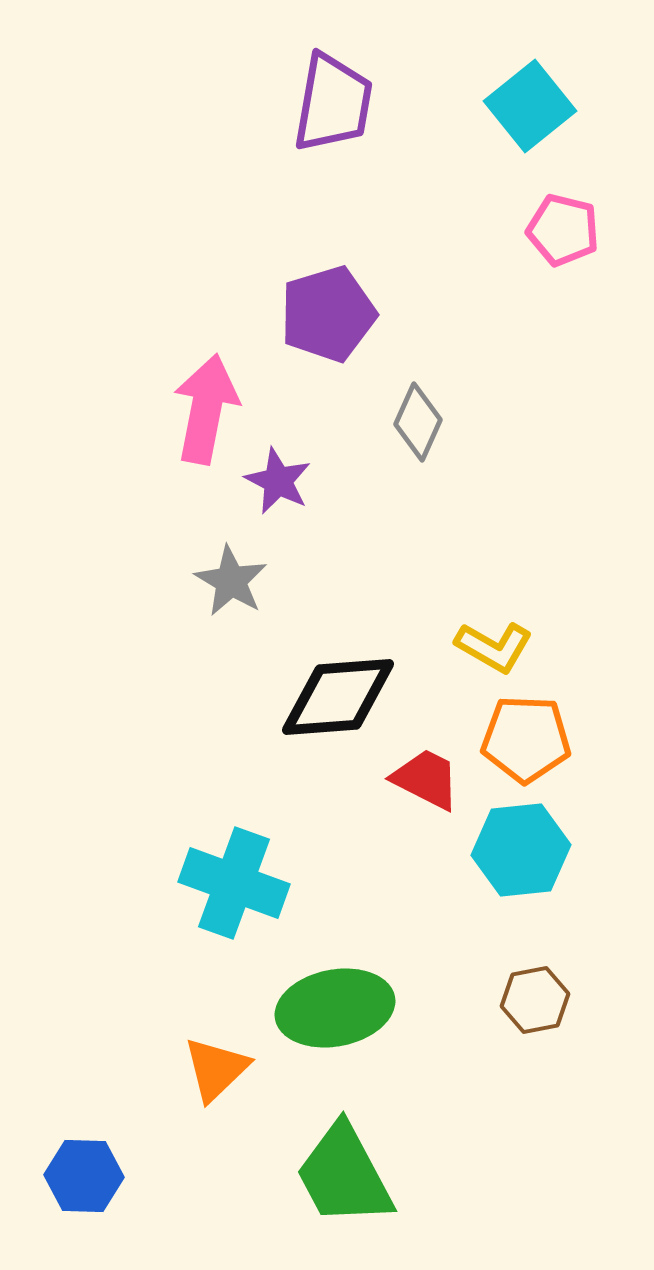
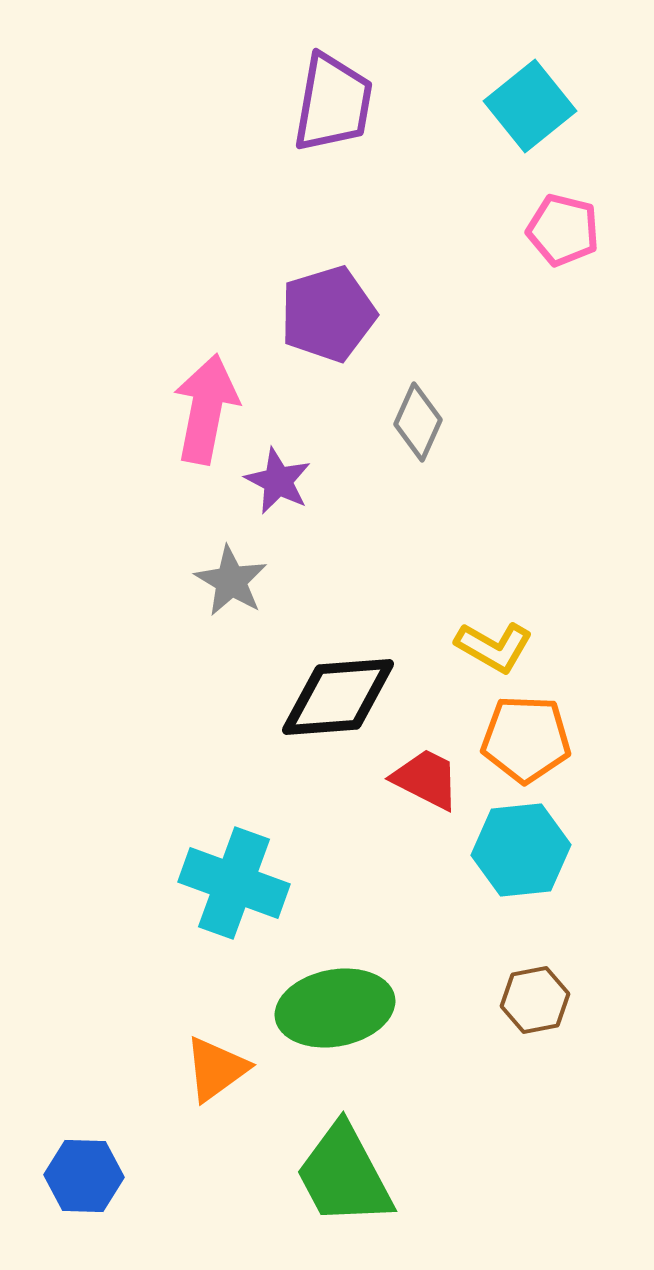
orange triangle: rotated 8 degrees clockwise
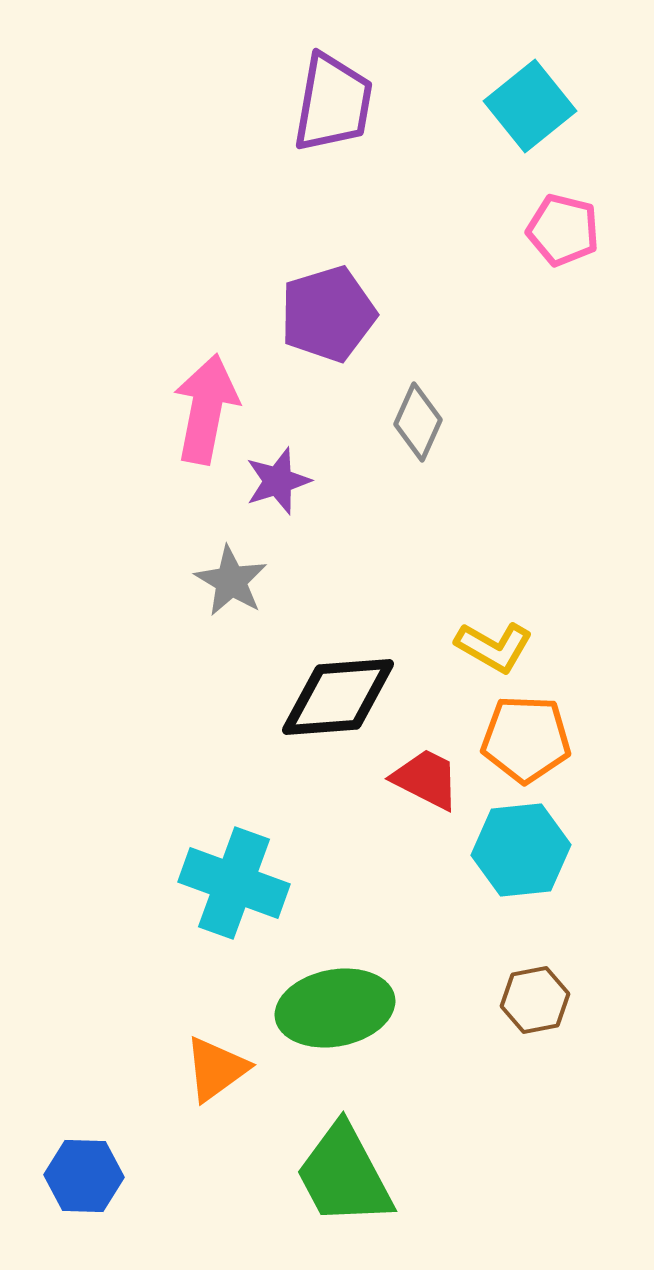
purple star: rotated 28 degrees clockwise
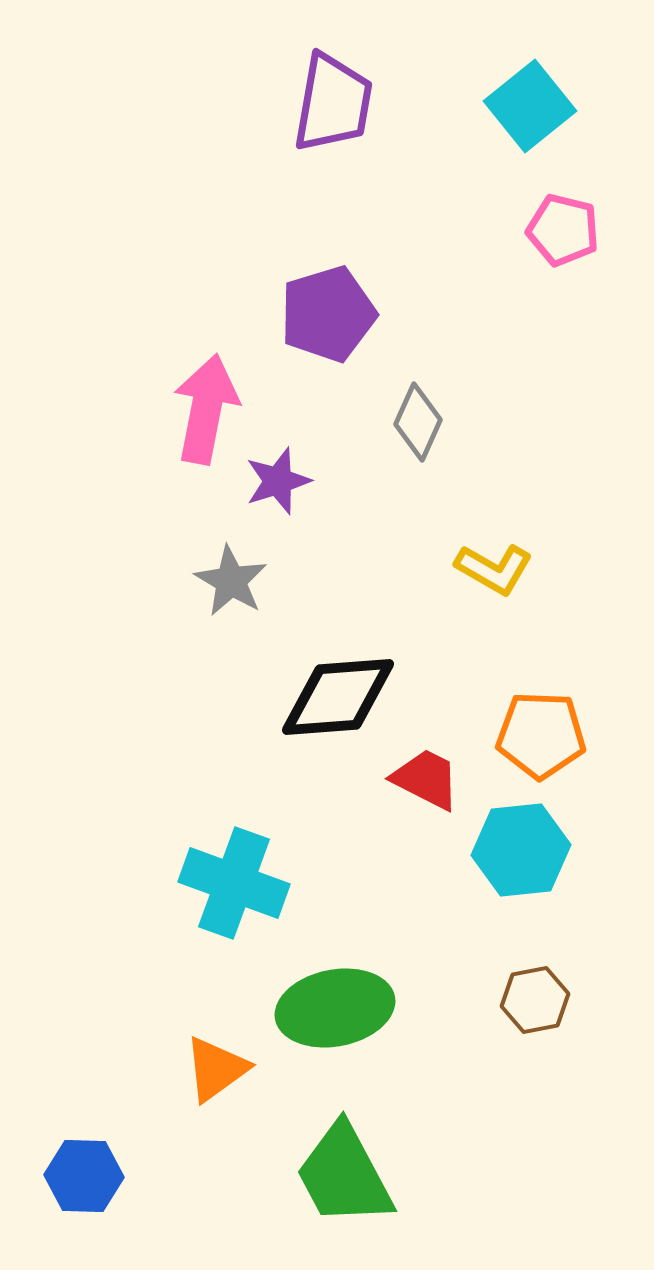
yellow L-shape: moved 78 px up
orange pentagon: moved 15 px right, 4 px up
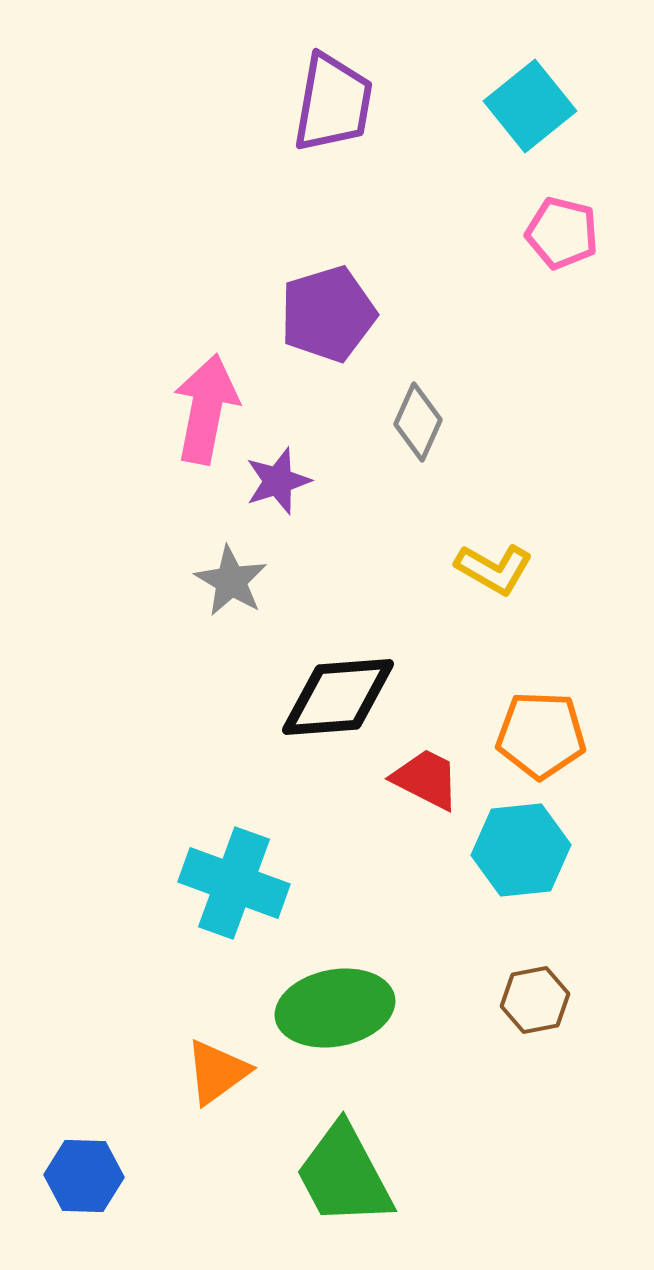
pink pentagon: moved 1 px left, 3 px down
orange triangle: moved 1 px right, 3 px down
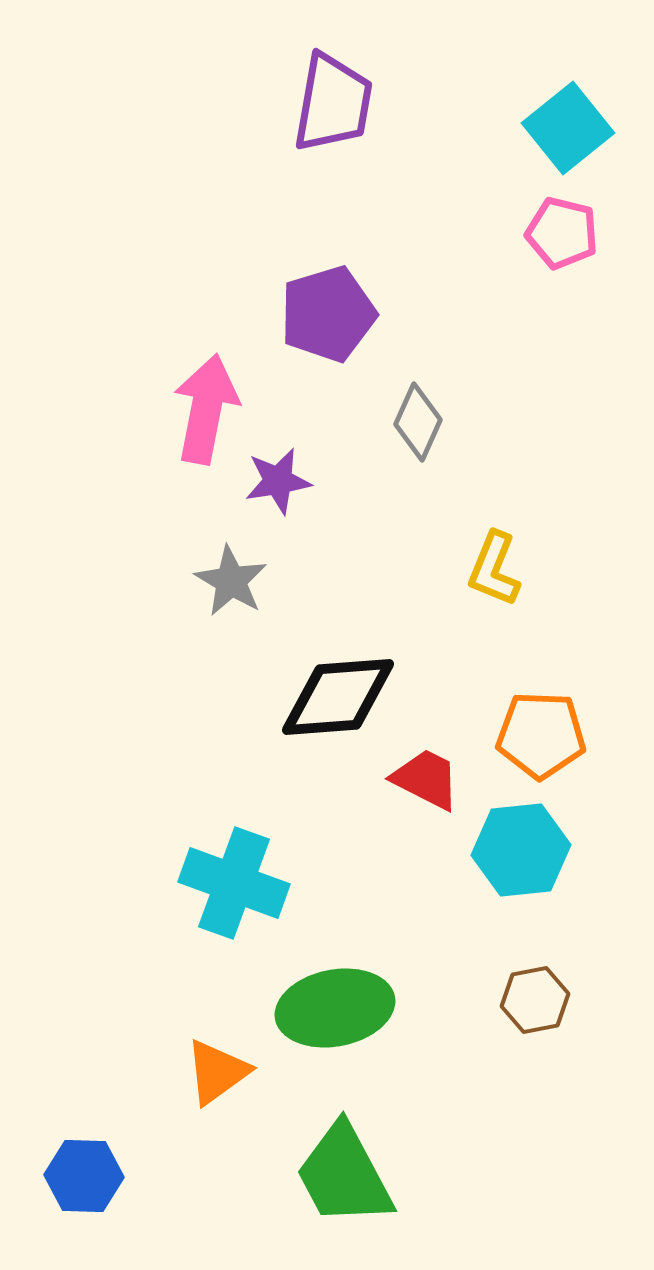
cyan square: moved 38 px right, 22 px down
purple star: rotated 8 degrees clockwise
yellow L-shape: rotated 82 degrees clockwise
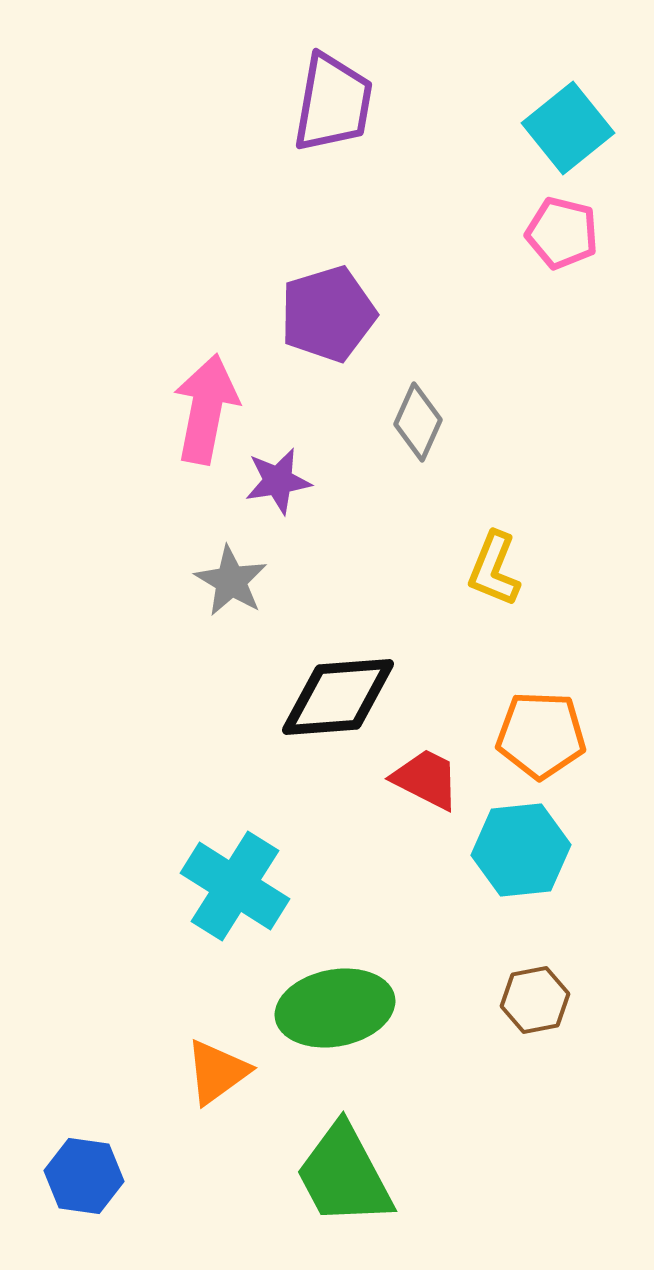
cyan cross: moved 1 px right, 3 px down; rotated 12 degrees clockwise
blue hexagon: rotated 6 degrees clockwise
